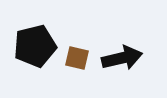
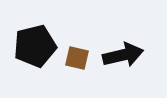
black arrow: moved 1 px right, 3 px up
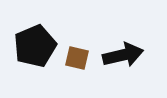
black pentagon: rotated 9 degrees counterclockwise
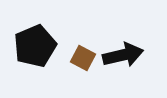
brown square: moved 6 px right; rotated 15 degrees clockwise
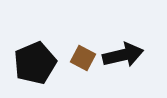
black pentagon: moved 17 px down
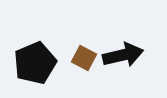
brown square: moved 1 px right
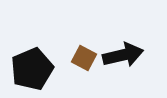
black pentagon: moved 3 px left, 6 px down
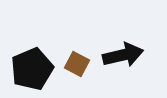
brown square: moved 7 px left, 6 px down
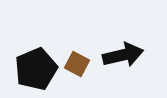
black pentagon: moved 4 px right
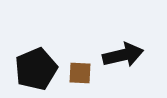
brown square: moved 3 px right, 9 px down; rotated 25 degrees counterclockwise
